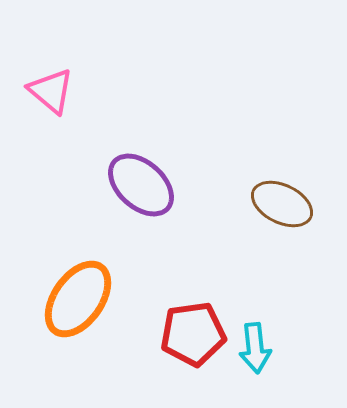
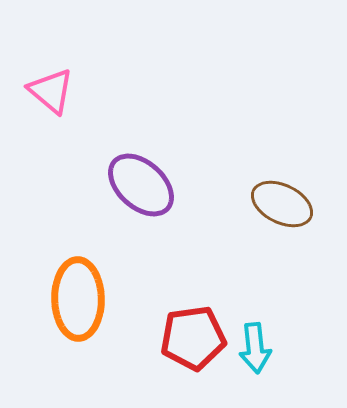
orange ellipse: rotated 36 degrees counterclockwise
red pentagon: moved 4 px down
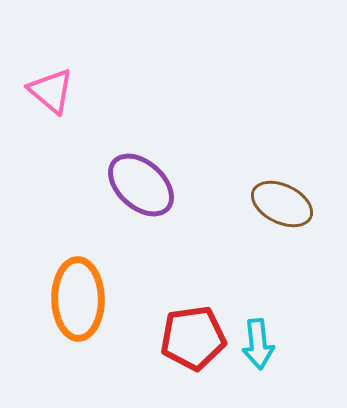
cyan arrow: moved 3 px right, 4 px up
